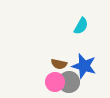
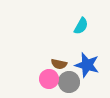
blue star: moved 3 px right, 1 px up
pink circle: moved 6 px left, 3 px up
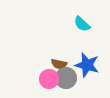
cyan semicircle: moved 1 px right, 2 px up; rotated 102 degrees clockwise
gray circle: moved 3 px left, 4 px up
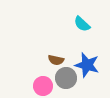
brown semicircle: moved 3 px left, 4 px up
pink circle: moved 6 px left, 7 px down
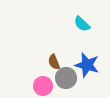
brown semicircle: moved 2 px left, 2 px down; rotated 56 degrees clockwise
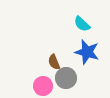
blue star: moved 13 px up
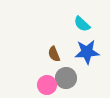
blue star: rotated 20 degrees counterclockwise
brown semicircle: moved 8 px up
pink circle: moved 4 px right, 1 px up
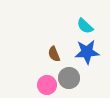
cyan semicircle: moved 3 px right, 2 px down
gray circle: moved 3 px right
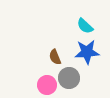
brown semicircle: moved 1 px right, 3 px down
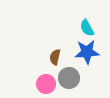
cyan semicircle: moved 2 px right, 2 px down; rotated 18 degrees clockwise
brown semicircle: rotated 35 degrees clockwise
pink circle: moved 1 px left, 1 px up
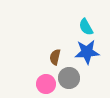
cyan semicircle: moved 1 px left, 1 px up
